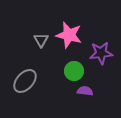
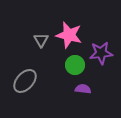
green circle: moved 1 px right, 6 px up
purple semicircle: moved 2 px left, 2 px up
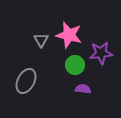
gray ellipse: moved 1 px right; rotated 15 degrees counterclockwise
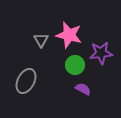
purple semicircle: rotated 21 degrees clockwise
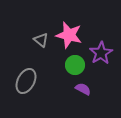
gray triangle: rotated 21 degrees counterclockwise
purple star: rotated 25 degrees counterclockwise
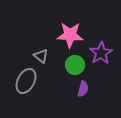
pink star: moved 1 px right; rotated 12 degrees counterclockwise
gray triangle: moved 16 px down
purple semicircle: rotated 77 degrees clockwise
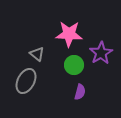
pink star: moved 1 px left, 1 px up
gray triangle: moved 4 px left, 2 px up
green circle: moved 1 px left
purple semicircle: moved 3 px left, 3 px down
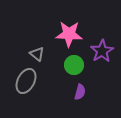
purple star: moved 1 px right, 2 px up
